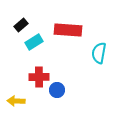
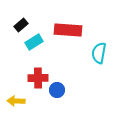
red cross: moved 1 px left, 1 px down
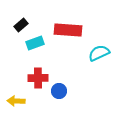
cyan rectangle: moved 1 px right, 1 px down; rotated 12 degrees clockwise
cyan semicircle: rotated 55 degrees clockwise
blue circle: moved 2 px right, 1 px down
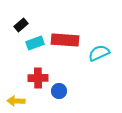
red rectangle: moved 3 px left, 10 px down
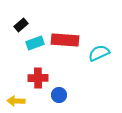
blue circle: moved 4 px down
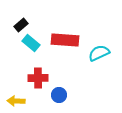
cyan rectangle: moved 4 px left; rotated 60 degrees clockwise
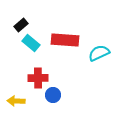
blue circle: moved 6 px left
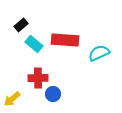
cyan rectangle: moved 3 px right, 1 px down
blue circle: moved 1 px up
yellow arrow: moved 4 px left, 2 px up; rotated 42 degrees counterclockwise
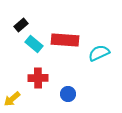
blue circle: moved 15 px right
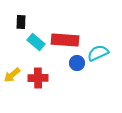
black rectangle: moved 3 px up; rotated 48 degrees counterclockwise
cyan rectangle: moved 2 px right, 2 px up
cyan semicircle: moved 1 px left
blue circle: moved 9 px right, 31 px up
yellow arrow: moved 24 px up
